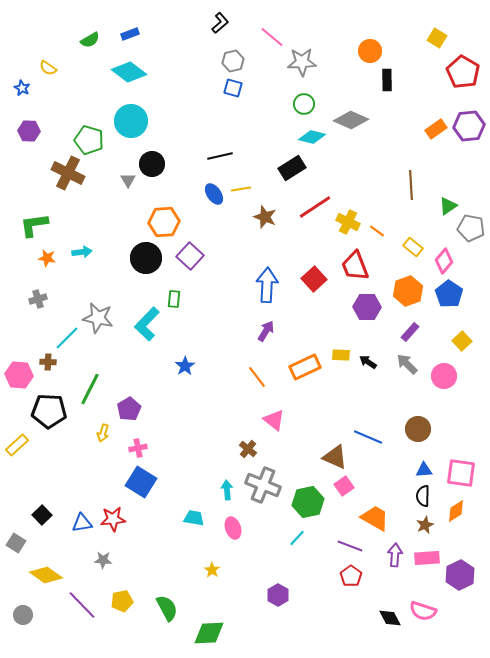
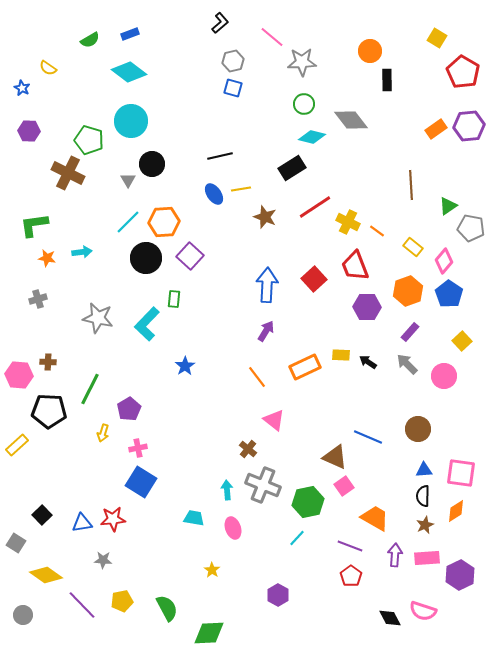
gray diamond at (351, 120): rotated 28 degrees clockwise
cyan line at (67, 338): moved 61 px right, 116 px up
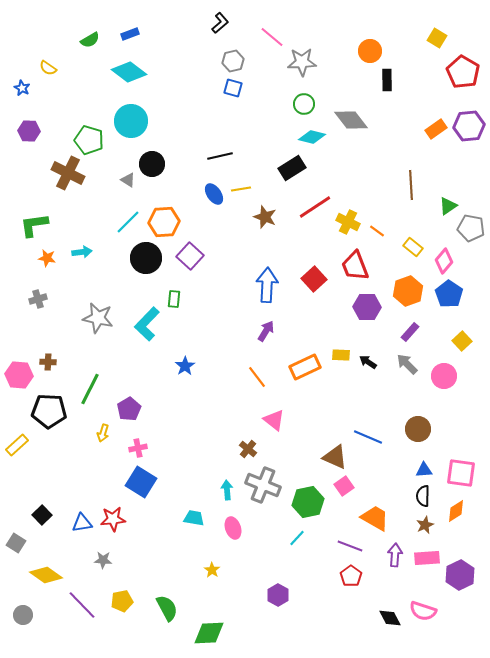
gray triangle at (128, 180): rotated 28 degrees counterclockwise
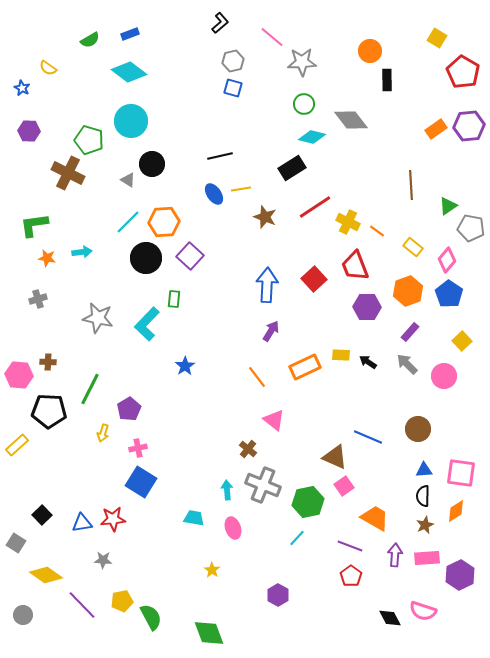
pink diamond at (444, 261): moved 3 px right, 1 px up
purple arrow at (266, 331): moved 5 px right
green semicircle at (167, 608): moved 16 px left, 9 px down
green diamond at (209, 633): rotated 72 degrees clockwise
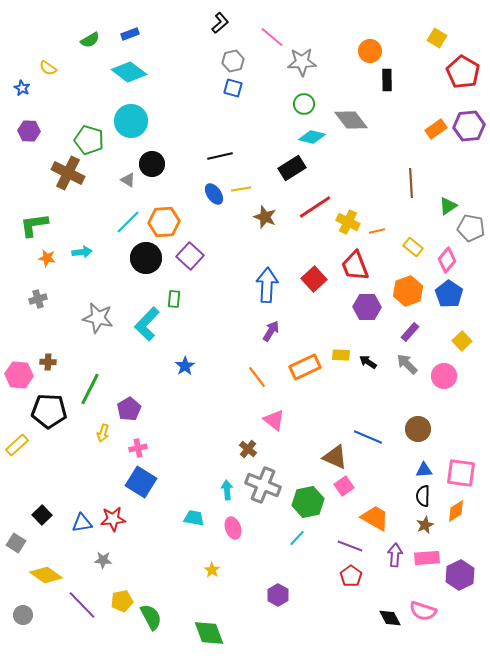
brown line at (411, 185): moved 2 px up
orange line at (377, 231): rotated 49 degrees counterclockwise
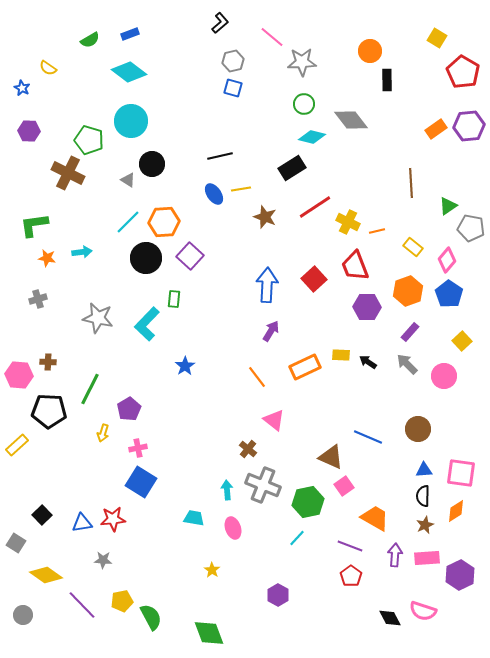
brown triangle at (335, 457): moved 4 px left
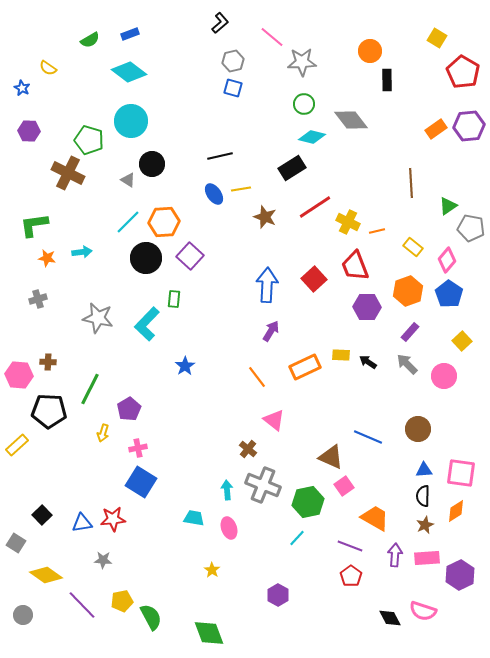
pink ellipse at (233, 528): moved 4 px left
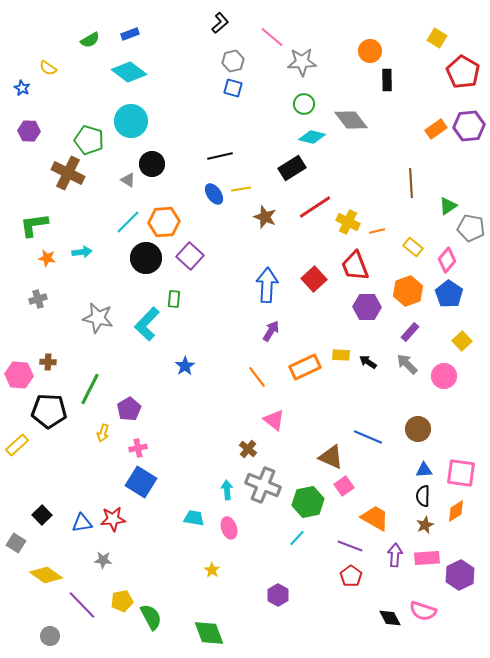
gray circle at (23, 615): moved 27 px right, 21 px down
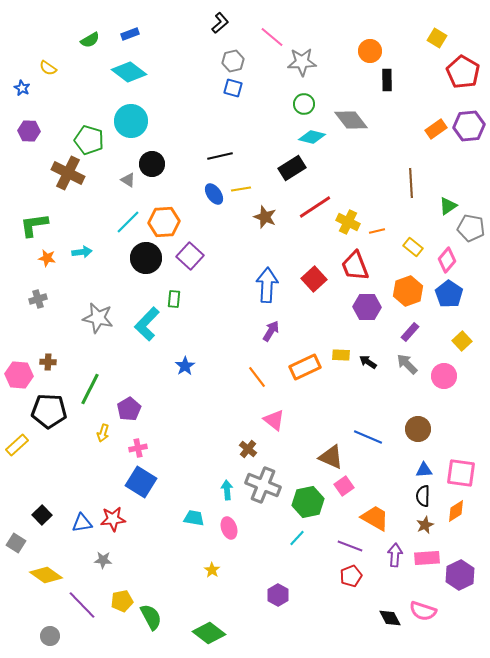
red pentagon at (351, 576): rotated 15 degrees clockwise
green diamond at (209, 633): rotated 32 degrees counterclockwise
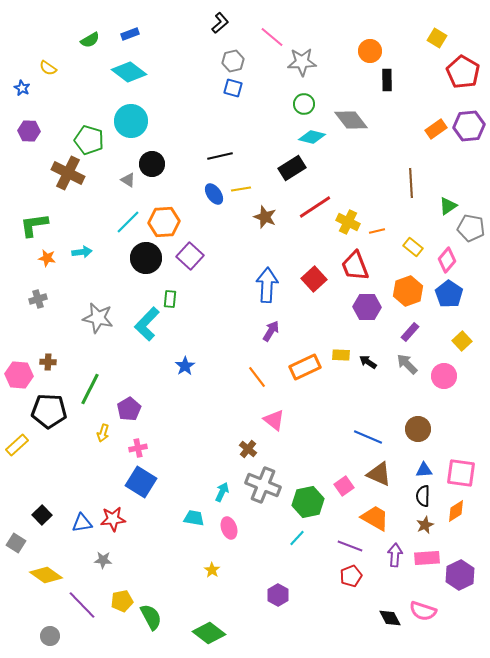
green rectangle at (174, 299): moved 4 px left
brown triangle at (331, 457): moved 48 px right, 17 px down
cyan arrow at (227, 490): moved 5 px left, 2 px down; rotated 30 degrees clockwise
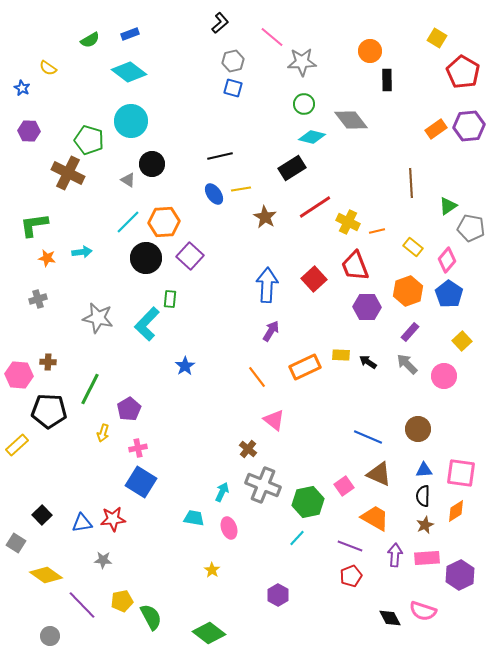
brown star at (265, 217): rotated 10 degrees clockwise
